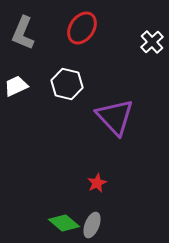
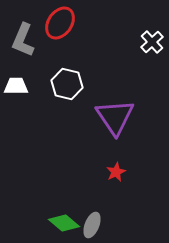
red ellipse: moved 22 px left, 5 px up
gray L-shape: moved 7 px down
white trapezoid: rotated 25 degrees clockwise
purple triangle: rotated 9 degrees clockwise
red star: moved 19 px right, 11 px up
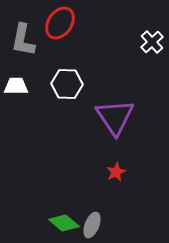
gray L-shape: rotated 12 degrees counterclockwise
white hexagon: rotated 12 degrees counterclockwise
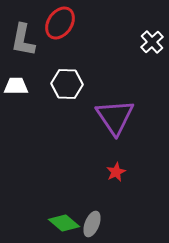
gray ellipse: moved 1 px up
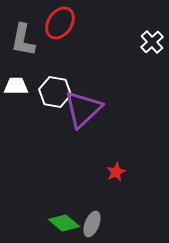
white hexagon: moved 12 px left, 8 px down; rotated 8 degrees clockwise
purple triangle: moved 32 px left, 8 px up; rotated 21 degrees clockwise
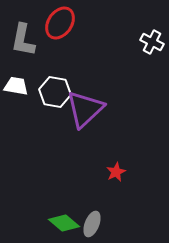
white cross: rotated 20 degrees counterclockwise
white trapezoid: rotated 10 degrees clockwise
purple triangle: moved 2 px right
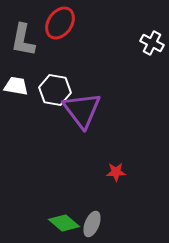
white cross: moved 1 px down
white hexagon: moved 2 px up
purple triangle: moved 3 px left, 1 px down; rotated 24 degrees counterclockwise
red star: rotated 24 degrees clockwise
